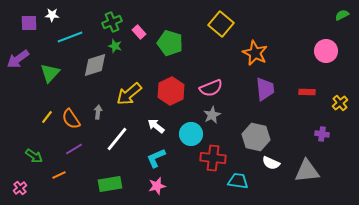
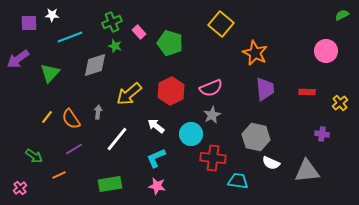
pink star: rotated 24 degrees clockwise
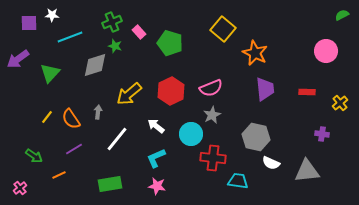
yellow square: moved 2 px right, 5 px down
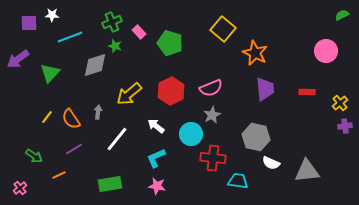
purple cross: moved 23 px right, 8 px up; rotated 16 degrees counterclockwise
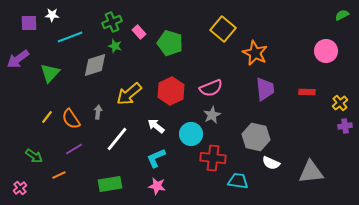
gray triangle: moved 4 px right, 1 px down
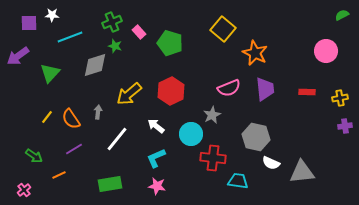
purple arrow: moved 3 px up
pink semicircle: moved 18 px right
yellow cross: moved 5 px up; rotated 28 degrees clockwise
gray triangle: moved 9 px left
pink cross: moved 4 px right, 2 px down
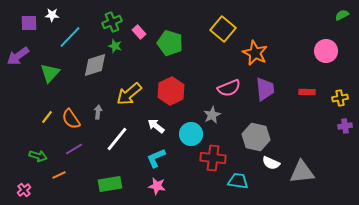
cyan line: rotated 25 degrees counterclockwise
green arrow: moved 4 px right; rotated 18 degrees counterclockwise
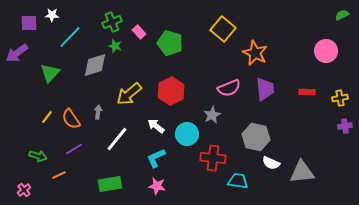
purple arrow: moved 1 px left, 3 px up
cyan circle: moved 4 px left
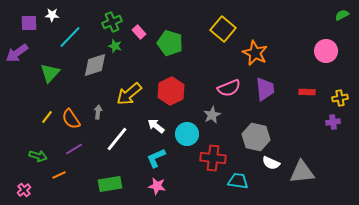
purple cross: moved 12 px left, 4 px up
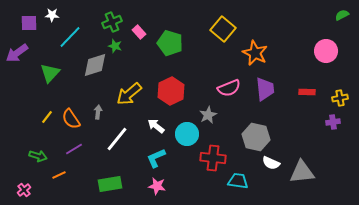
gray star: moved 4 px left
